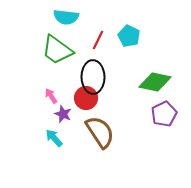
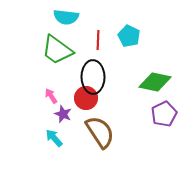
red line: rotated 24 degrees counterclockwise
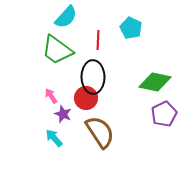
cyan semicircle: rotated 55 degrees counterclockwise
cyan pentagon: moved 2 px right, 8 px up
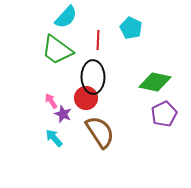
pink arrow: moved 5 px down
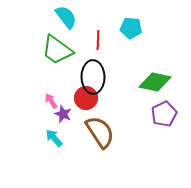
cyan semicircle: rotated 80 degrees counterclockwise
cyan pentagon: rotated 20 degrees counterclockwise
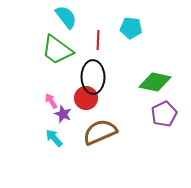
brown semicircle: rotated 80 degrees counterclockwise
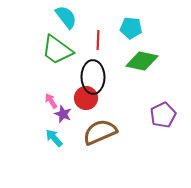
green diamond: moved 13 px left, 21 px up
purple pentagon: moved 1 px left, 1 px down
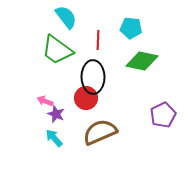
pink arrow: moved 6 px left; rotated 35 degrees counterclockwise
purple star: moved 7 px left
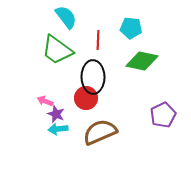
cyan arrow: moved 4 px right, 9 px up; rotated 54 degrees counterclockwise
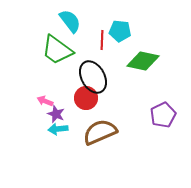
cyan semicircle: moved 4 px right, 4 px down
cyan pentagon: moved 11 px left, 3 px down
red line: moved 4 px right
green diamond: moved 1 px right
black ellipse: rotated 28 degrees counterclockwise
